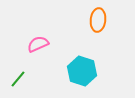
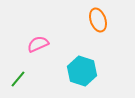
orange ellipse: rotated 25 degrees counterclockwise
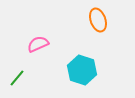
cyan hexagon: moved 1 px up
green line: moved 1 px left, 1 px up
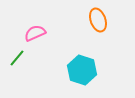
pink semicircle: moved 3 px left, 11 px up
green line: moved 20 px up
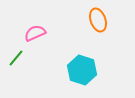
green line: moved 1 px left
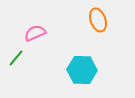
cyan hexagon: rotated 16 degrees counterclockwise
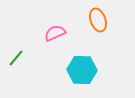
pink semicircle: moved 20 px right
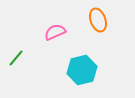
pink semicircle: moved 1 px up
cyan hexagon: rotated 16 degrees counterclockwise
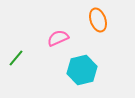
pink semicircle: moved 3 px right, 6 px down
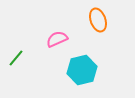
pink semicircle: moved 1 px left, 1 px down
